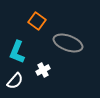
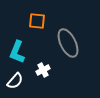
orange square: rotated 30 degrees counterclockwise
gray ellipse: rotated 44 degrees clockwise
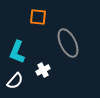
orange square: moved 1 px right, 4 px up
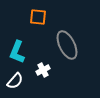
gray ellipse: moved 1 px left, 2 px down
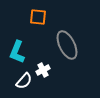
white semicircle: moved 9 px right
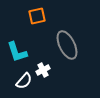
orange square: moved 1 px left, 1 px up; rotated 18 degrees counterclockwise
cyan L-shape: rotated 40 degrees counterclockwise
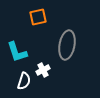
orange square: moved 1 px right, 1 px down
gray ellipse: rotated 36 degrees clockwise
white semicircle: rotated 24 degrees counterclockwise
